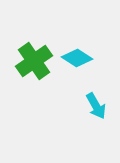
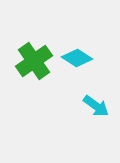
cyan arrow: rotated 24 degrees counterclockwise
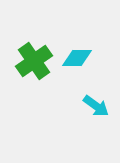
cyan diamond: rotated 32 degrees counterclockwise
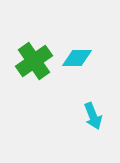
cyan arrow: moved 3 px left, 10 px down; rotated 32 degrees clockwise
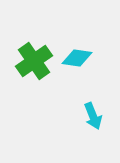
cyan diamond: rotated 8 degrees clockwise
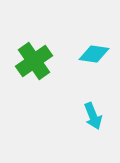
cyan diamond: moved 17 px right, 4 px up
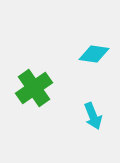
green cross: moved 27 px down
